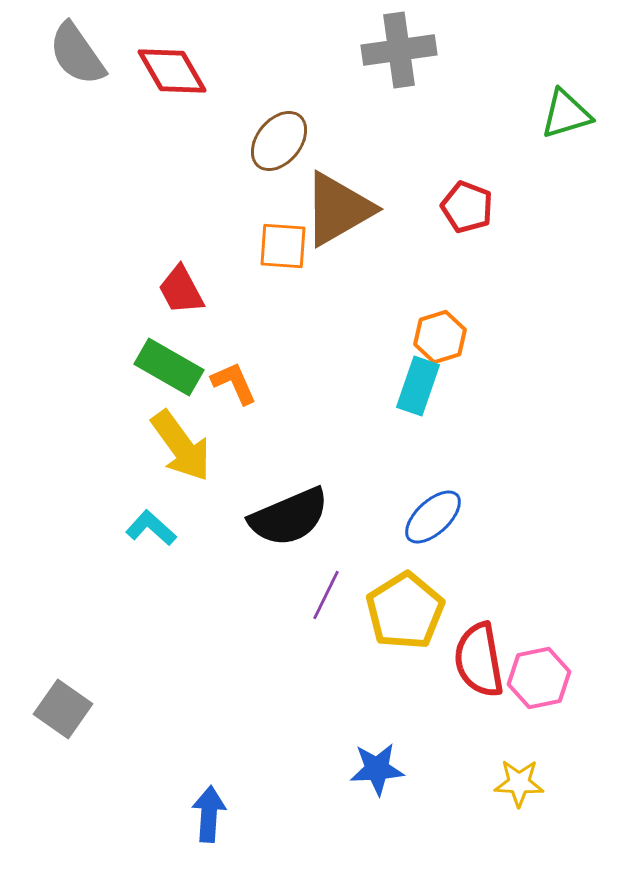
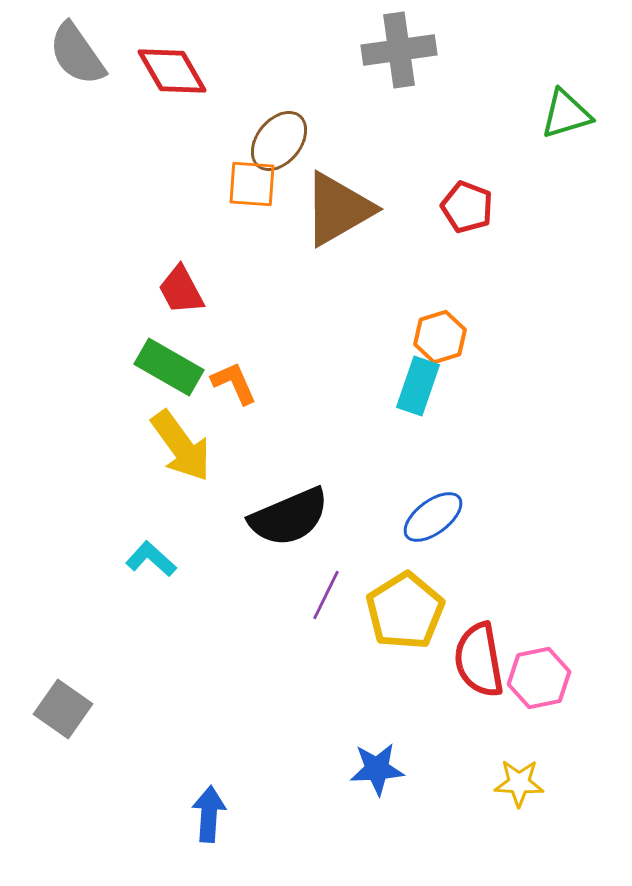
orange square: moved 31 px left, 62 px up
blue ellipse: rotated 6 degrees clockwise
cyan L-shape: moved 31 px down
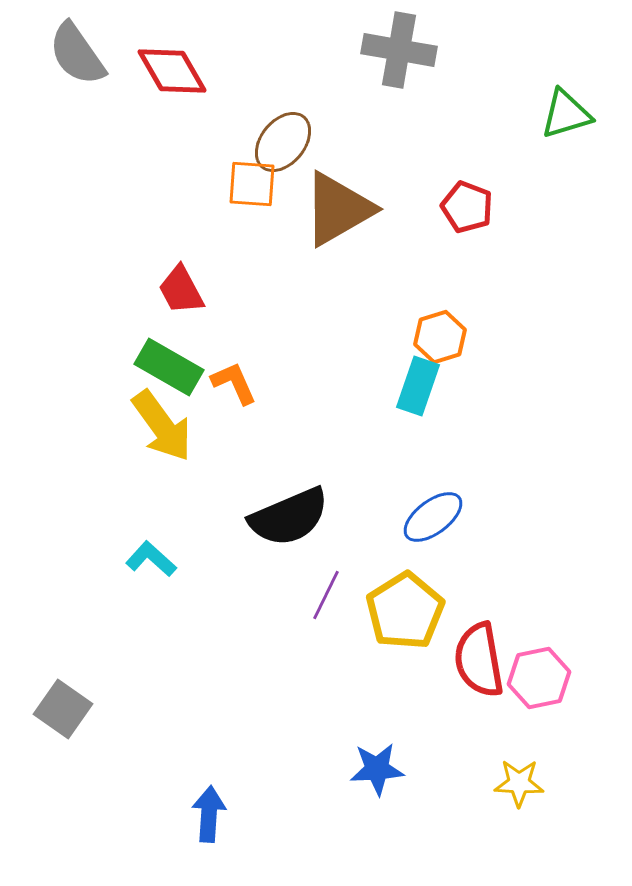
gray cross: rotated 18 degrees clockwise
brown ellipse: moved 4 px right, 1 px down
yellow arrow: moved 19 px left, 20 px up
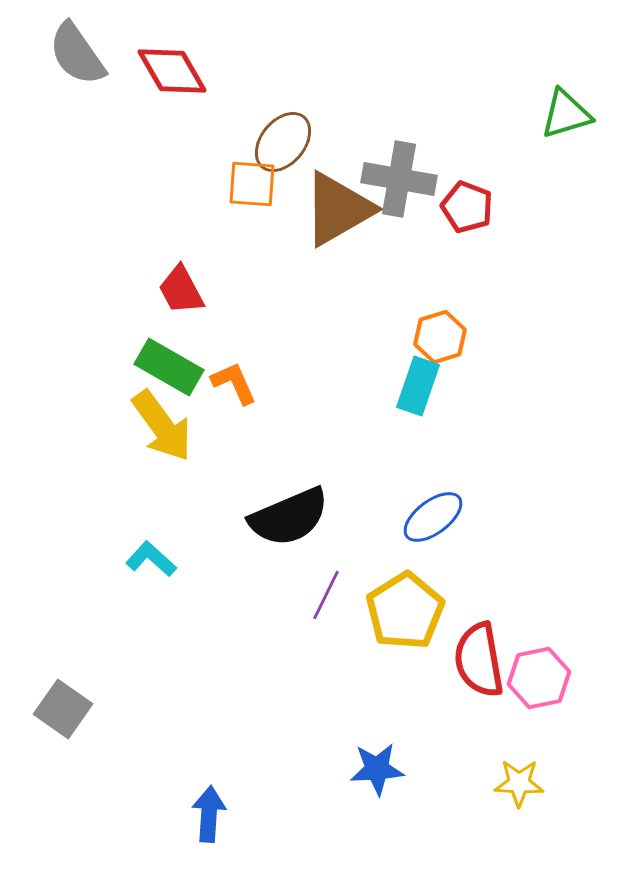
gray cross: moved 129 px down
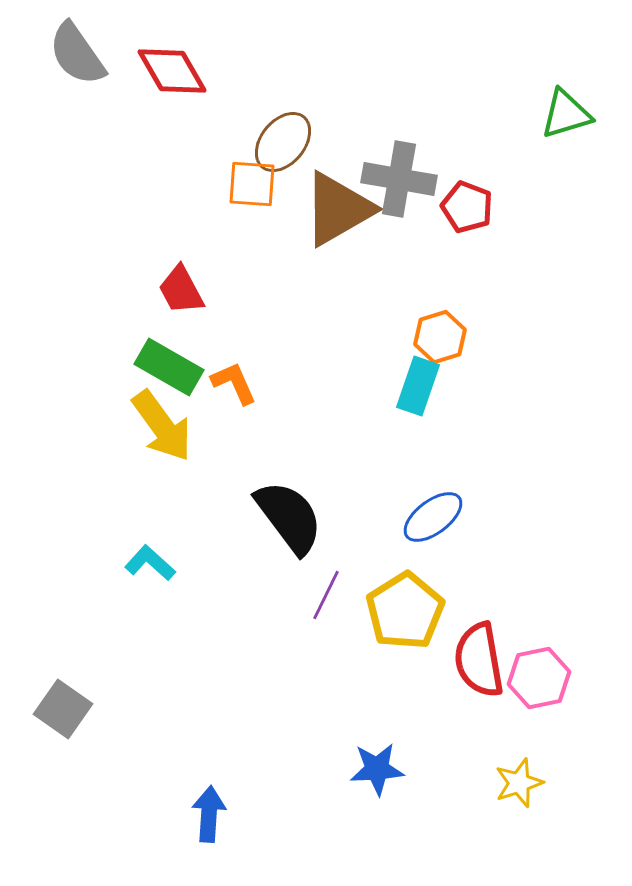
black semicircle: rotated 104 degrees counterclockwise
cyan L-shape: moved 1 px left, 4 px down
yellow star: rotated 21 degrees counterclockwise
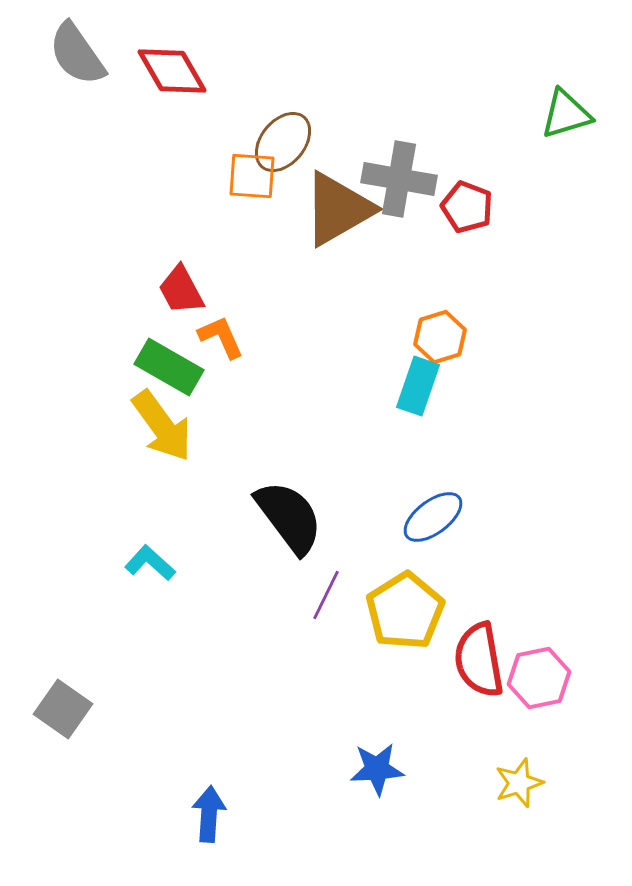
orange square: moved 8 px up
orange L-shape: moved 13 px left, 46 px up
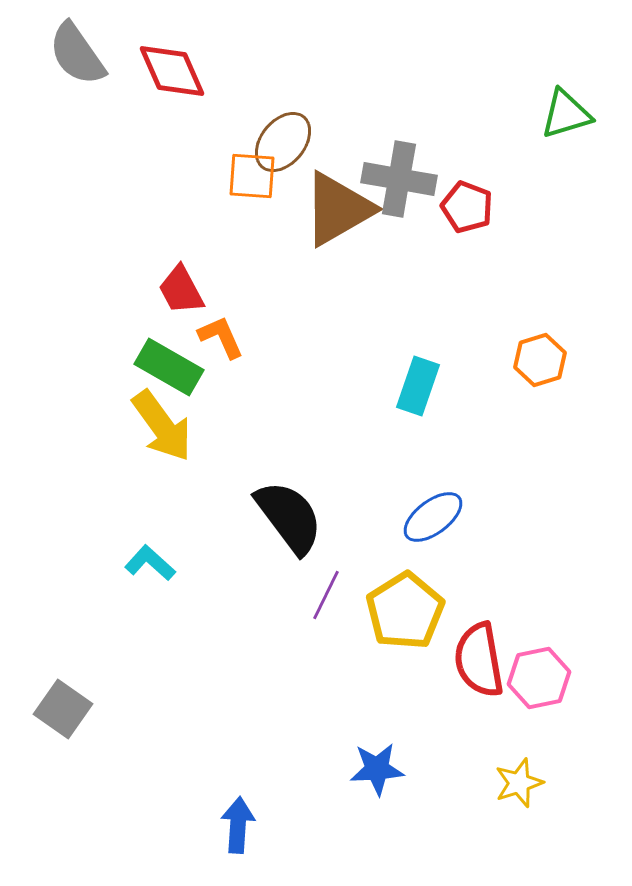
red diamond: rotated 6 degrees clockwise
orange hexagon: moved 100 px right, 23 px down
blue arrow: moved 29 px right, 11 px down
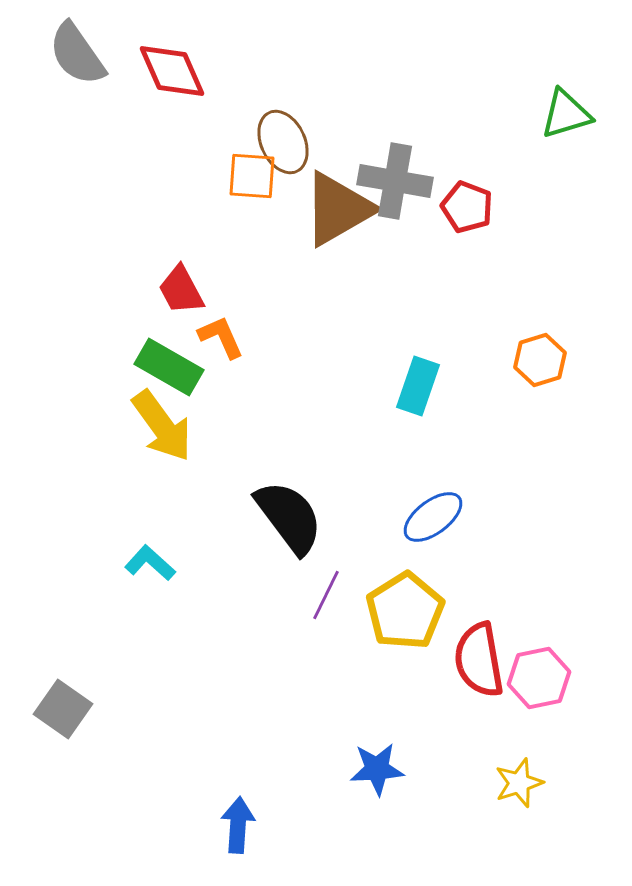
brown ellipse: rotated 64 degrees counterclockwise
gray cross: moved 4 px left, 2 px down
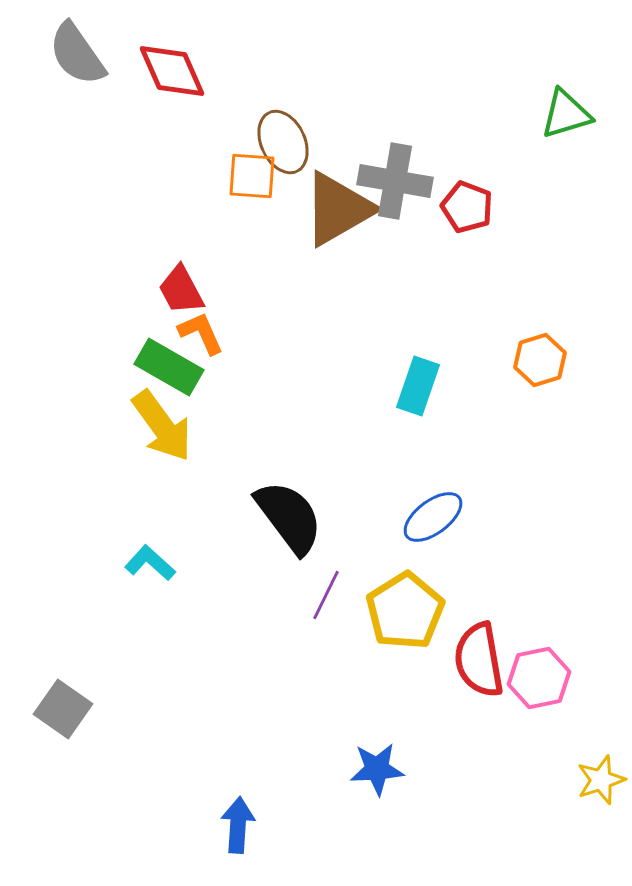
orange L-shape: moved 20 px left, 4 px up
yellow star: moved 82 px right, 3 px up
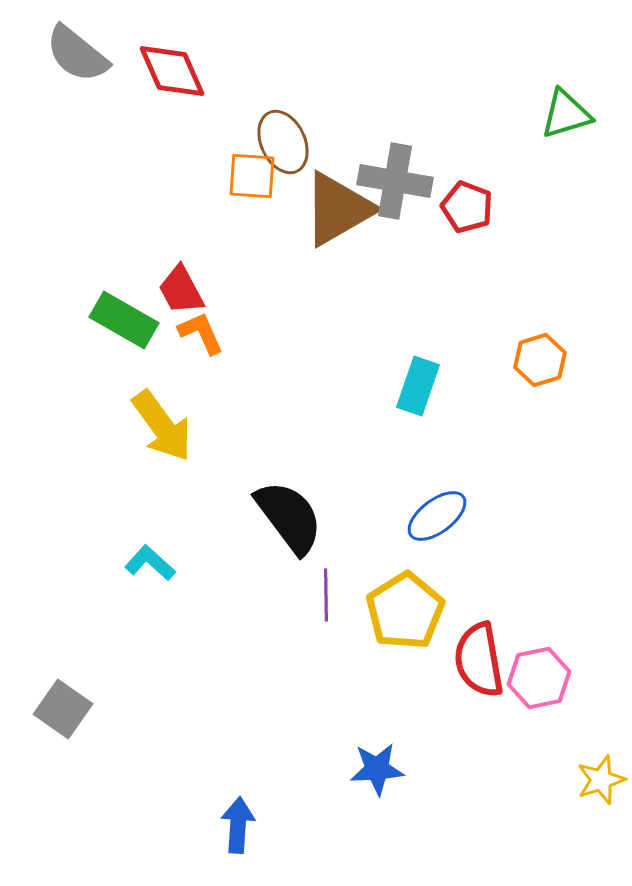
gray semicircle: rotated 16 degrees counterclockwise
green rectangle: moved 45 px left, 47 px up
blue ellipse: moved 4 px right, 1 px up
purple line: rotated 27 degrees counterclockwise
